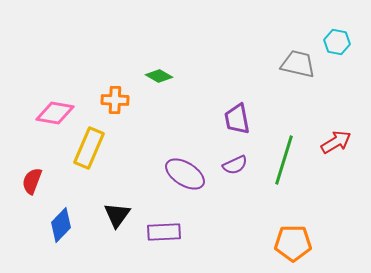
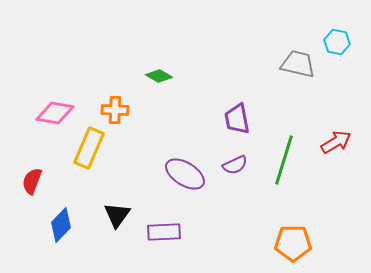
orange cross: moved 10 px down
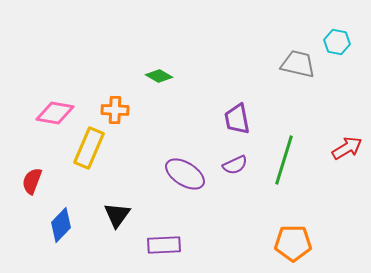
red arrow: moved 11 px right, 6 px down
purple rectangle: moved 13 px down
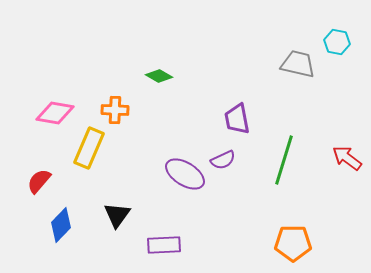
red arrow: moved 10 px down; rotated 112 degrees counterclockwise
purple semicircle: moved 12 px left, 5 px up
red semicircle: moved 7 px right; rotated 20 degrees clockwise
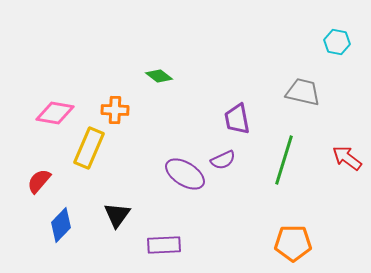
gray trapezoid: moved 5 px right, 28 px down
green diamond: rotated 8 degrees clockwise
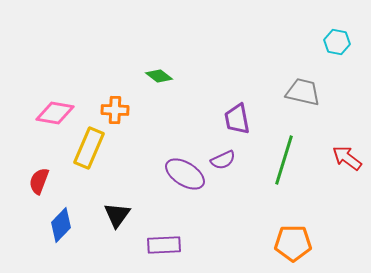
red semicircle: rotated 20 degrees counterclockwise
